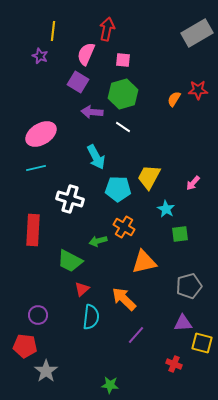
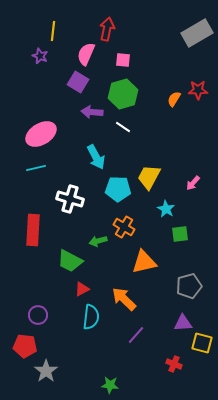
red triangle: rotated 14 degrees clockwise
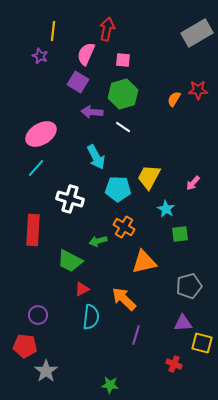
cyan line: rotated 36 degrees counterclockwise
purple line: rotated 24 degrees counterclockwise
